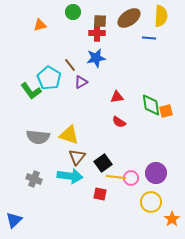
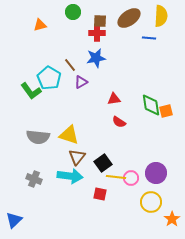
red triangle: moved 3 px left, 2 px down
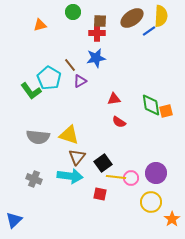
brown ellipse: moved 3 px right
blue line: moved 7 px up; rotated 40 degrees counterclockwise
purple triangle: moved 1 px left, 1 px up
